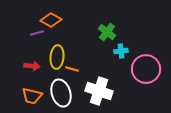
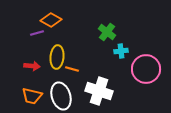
white ellipse: moved 3 px down
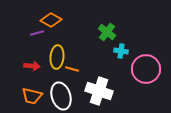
cyan cross: rotated 16 degrees clockwise
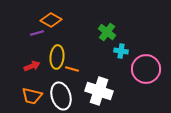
red arrow: rotated 28 degrees counterclockwise
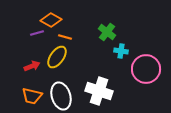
yellow ellipse: rotated 30 degrees clockwise
orange line: moved 7 px left, 32 px up
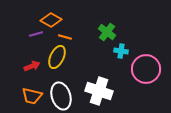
purple line: moved 1 px left, 1 px down
yellow ellipse: rotated 10 degrees counterclockwise
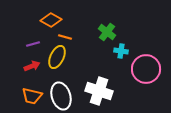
purple line: moved 3 px left, 10 px down
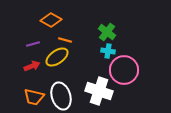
orange line: moved 3 px down
cyan cross: moved 13 px left
yellow ellipse: rotated 30 degrees clockwise
pink circle: moved 22 px left, 1 px down
orange trapezoid: moved 2 px right, 1 px down
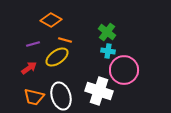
red arrow: moved 3 px left, 2 px down; rotated 14 degrees counterclockwise
